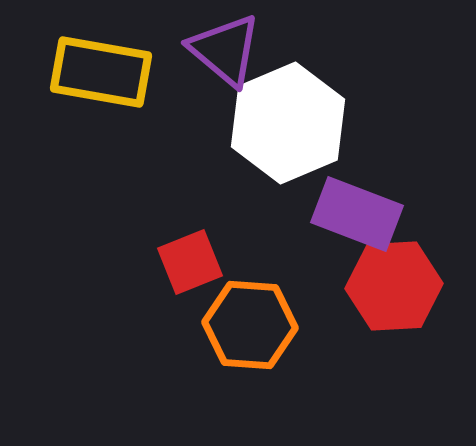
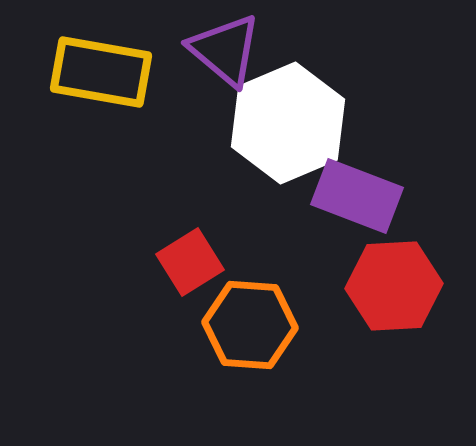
purple rectangle: moved 18 px up
red square: rotated 10 degrees counterclockwise
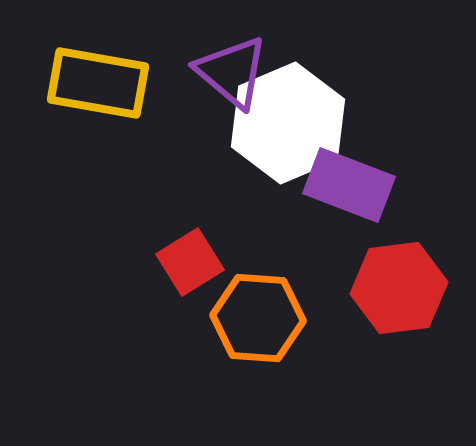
purple triangle: moved 7 px right, 22 px down
yellow rectangle: moved 3 px left, 11 px down
purple rectangle: moved 8 px left, 11 px up
red hexagon: moved 5 px right, 2 px down; rotated 4 degrees counterclockwise
orange hexagon: moved 8 px right, 7 px up
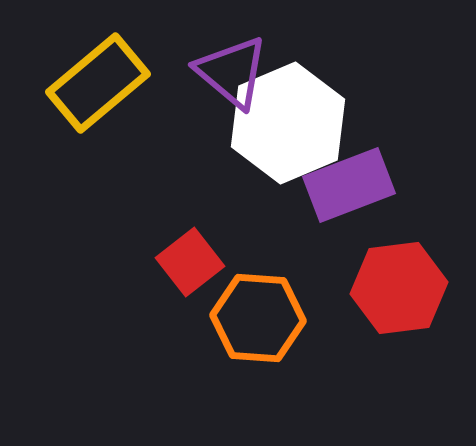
yellow rectangle: rotated 50 degrees counterclockwise
purple rectangle: rotated 42 degrees counterclockwise
red square: rotated 6 degrees counterclockwise
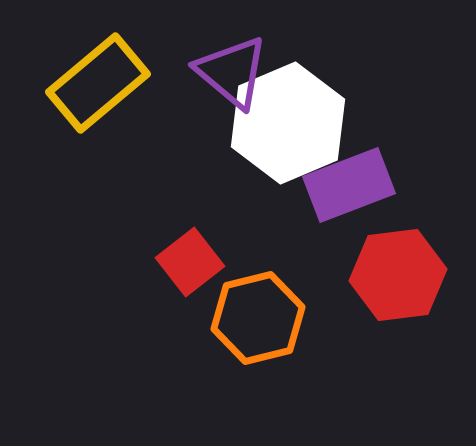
red hexagon: moved 1 px left, 13 px up
orange hexagon: rotated 18 degrees counterclockwise
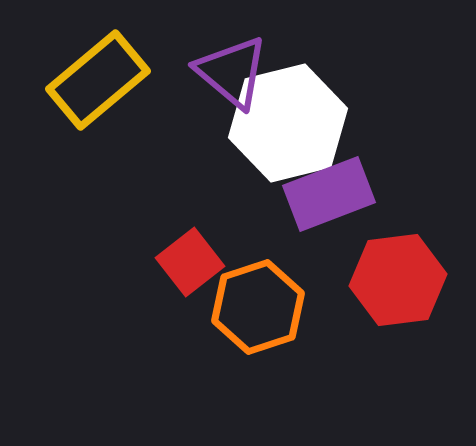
yellow rectangle: moved 3 px up
white hexagon: rotated 9 degrees clockwise
purple rectangle: moved 20 px left, 9 px down
red hexagon: moved 5 px down
orange hexagon: moved 11 px up; rotated 4 degrees counterclockwise
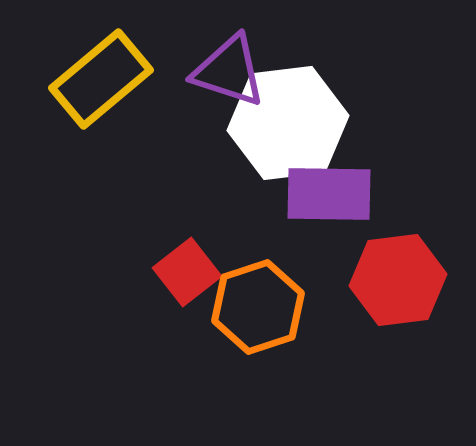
purple triangle: moved 3 px left, 1 px up; rotated 22 degrees counterclockwise
yellow rectangle: moved 3 px right, 1 px up
white hexagon: rotated 7 degrees clockwise
purple rectangle: rotated 22 degrees clockwise
red square: moved 3 px left, 10 px down
